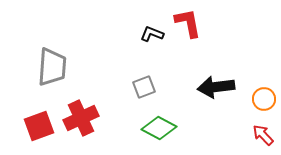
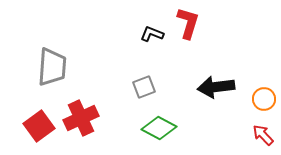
red L-shape: rotated 28 degrees clockwise
red square: rotated 16 degrees counterclockwise
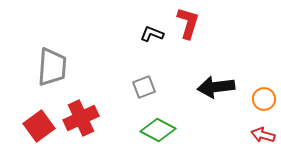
green diamond: moved 1 px left, 2 px down
red arrow: rotated 30 degrees counterclockwise
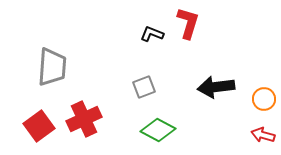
red cross: moved 3 px right, 1 px down
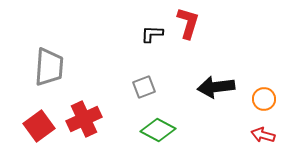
black L-shape: rotated 20 degrees counterclockwise
gray trapezoid: moved 3 px left
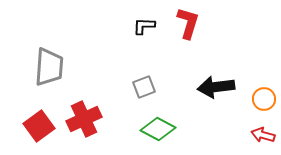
black L-shape: moved 8 px left, 8 px up
green diamond: moved 1 px up
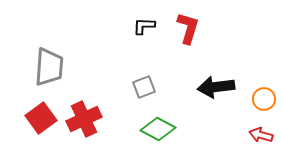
red L-shape: moved 5 px down
red square: moved 2 px right, 8 px up
red arrow: moved 2 px left
